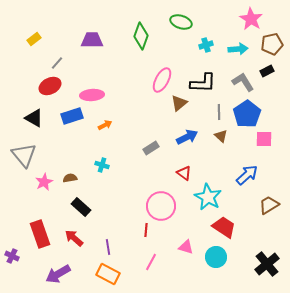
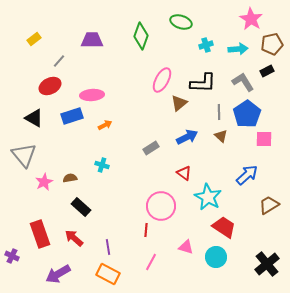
gray line at (57, 63): moved 2 px right, 2 px up
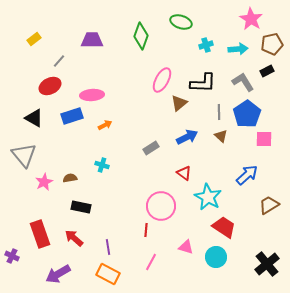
black rectangle at (81, 207): rotated 30 degrees counterclockwise
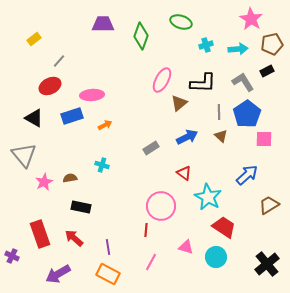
purple trapezoid at (92, 40): moved 11 px right, 16 px up
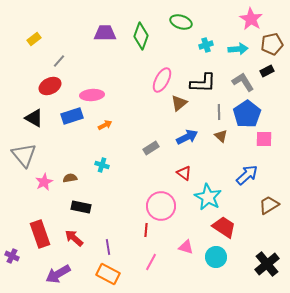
purple trapezoid at (103, 24): moved 2 px right, 9 px down
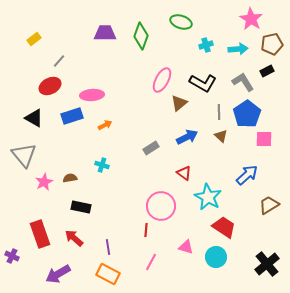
black L-shape at (203, 83): rotated 28 degrees clockwise
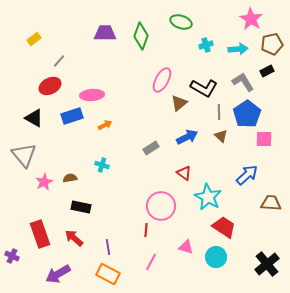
black L-shape at (203, 83): moved 1 px right, 5 px down
brown trapezoid at (269, 205): moved 2 px right, 2 px up; rotated 35 degrees clockwise
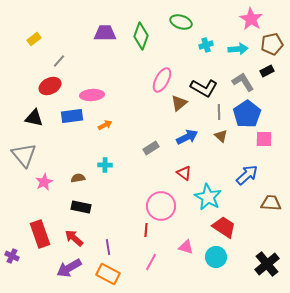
blue rectangle at (72, 116): rotated 10 degrees clockwise
black triangle at (34, 118): rotated 18 degrees counterclockwise
cyan cross at (102, 165): moved 3 px right; rotated 16 degrees counterclockwise
brown semicircle at (70, 178): moved 8 px right
purple arrow at (58, 274): moved 11 px right, 6 px up
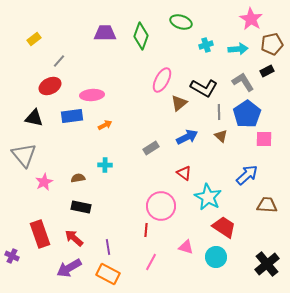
brown trapezoid at (271, 203): moved 4 px left, 2 px down
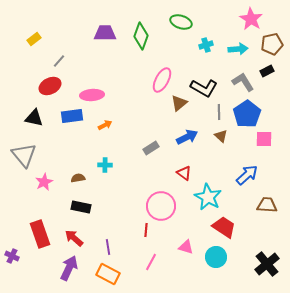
purple arrow at (69, 268): rotated 145 degrees clockwise
